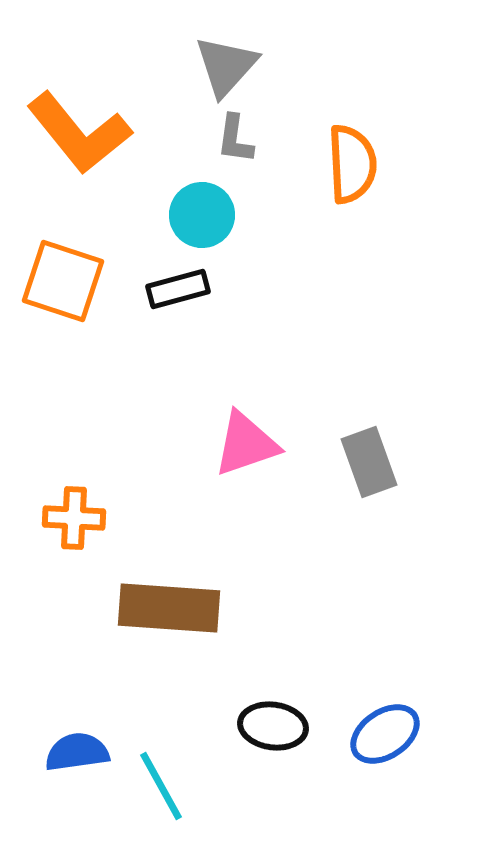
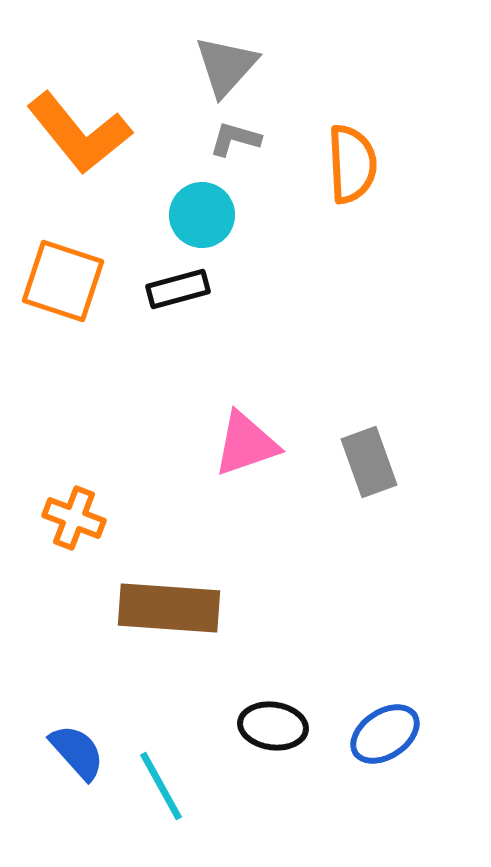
gray L-shape: rotated 98 degrees clockwise
orange cross: rotated 18 degrees clockwise
blue semicircle: rotated 56 degrees clockwise
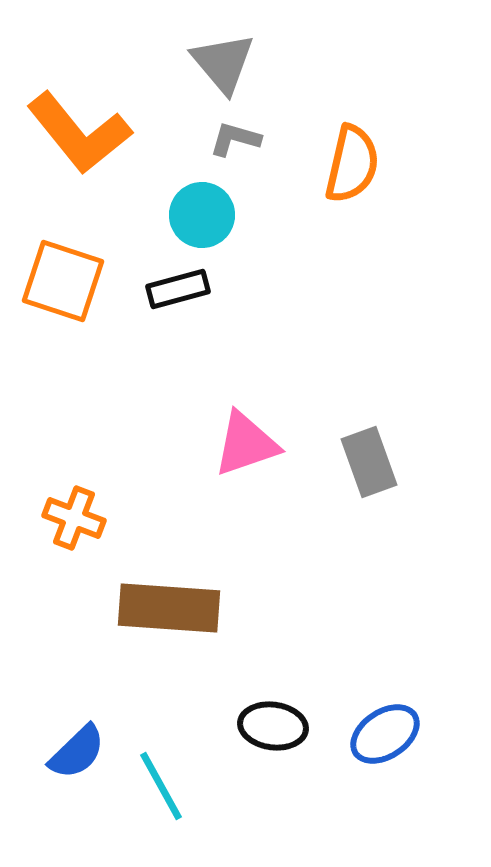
gray triangle: moved 3 px left, 3 px up; rotated 22 degrees counterclockwise
orange semicircle: rotated 16 degrees clockwise
blue semicircle: rotated 88 degrees clockwise
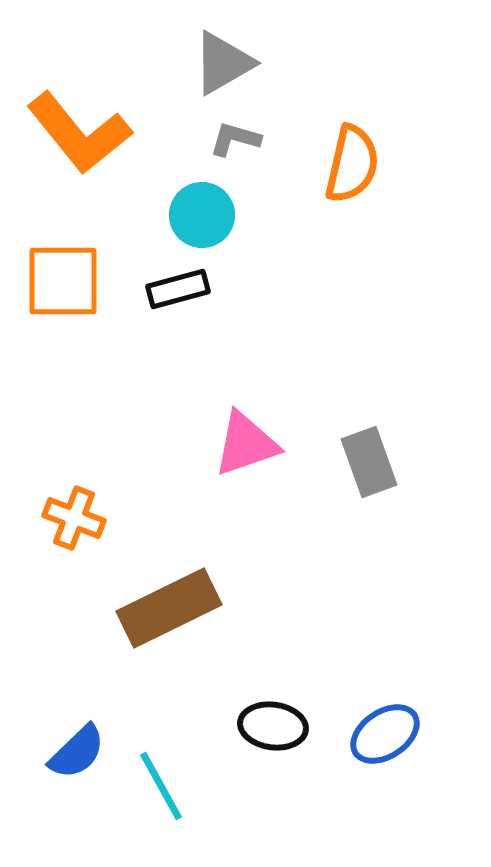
gray triangle: rotated 40 degrees clockwise
orange square: rotated 18 degrees counterclockwise
brown rectangle: rotated 30 degrees counterclockwise
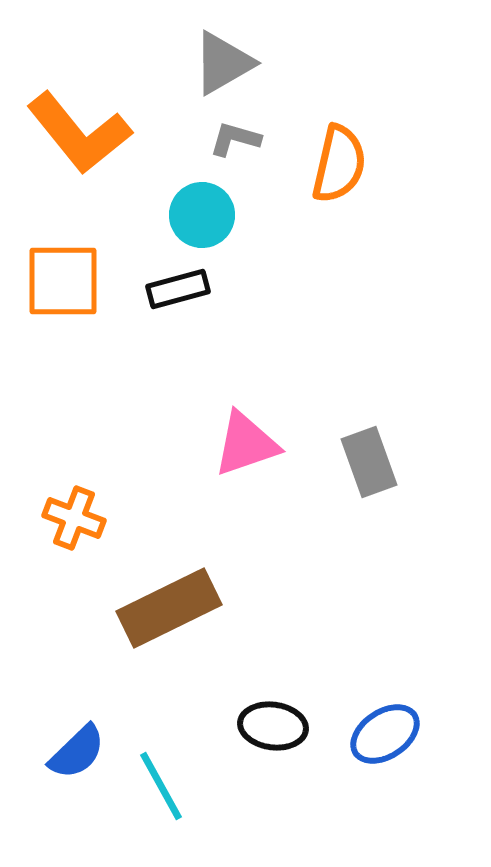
orange semicircle: moved 13 px left
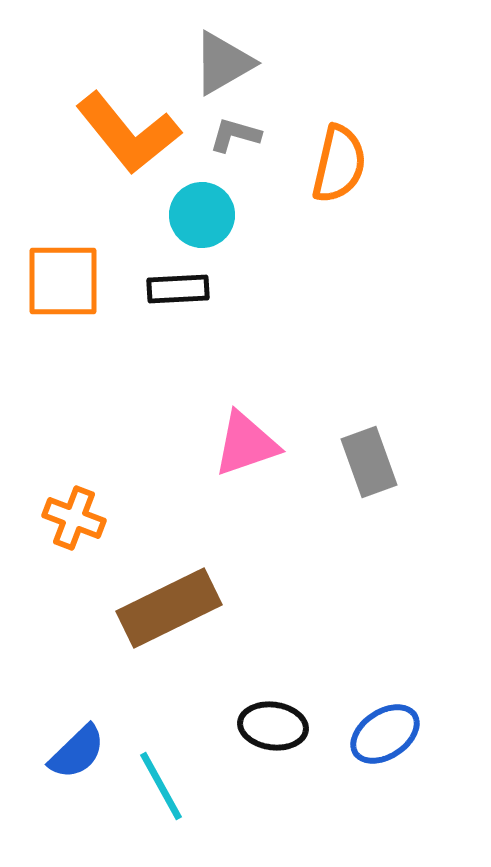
orange L-shape: moved 49 px right
gray L-shape: moved 4 px up
black rectangle: rotated 12 degrees clockwise
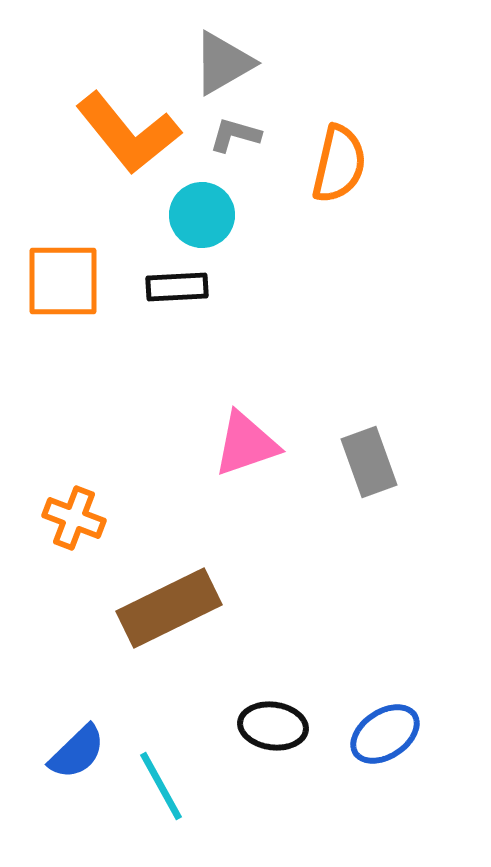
black rectangle: moved 1 px left, 2 px up
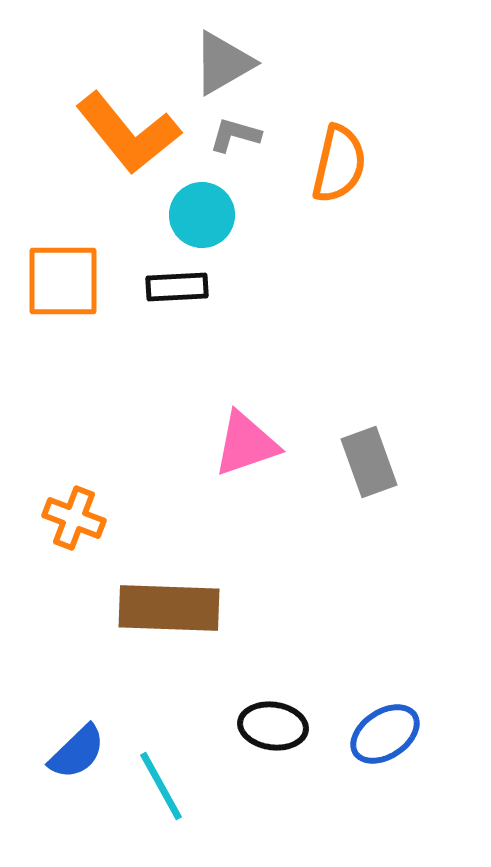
brown rectangle: rotated 28 degrees clockwise
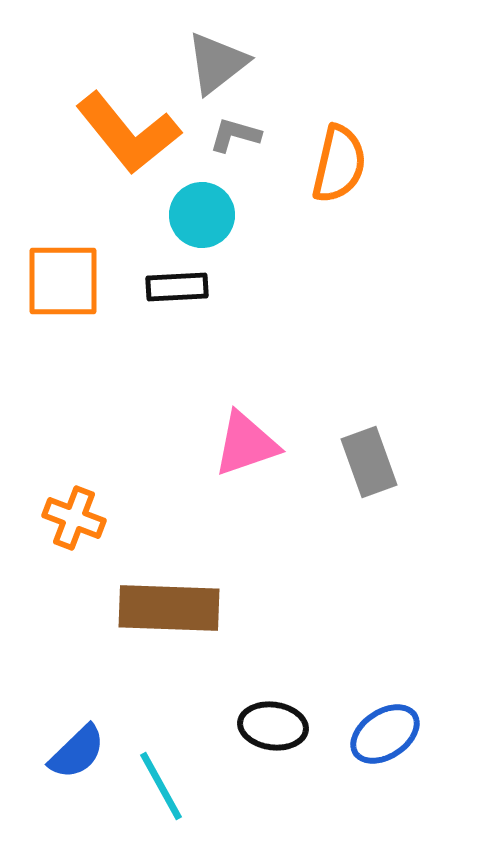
gray triangle: moved 6 px left; rotated 8 degrees counterclockwise
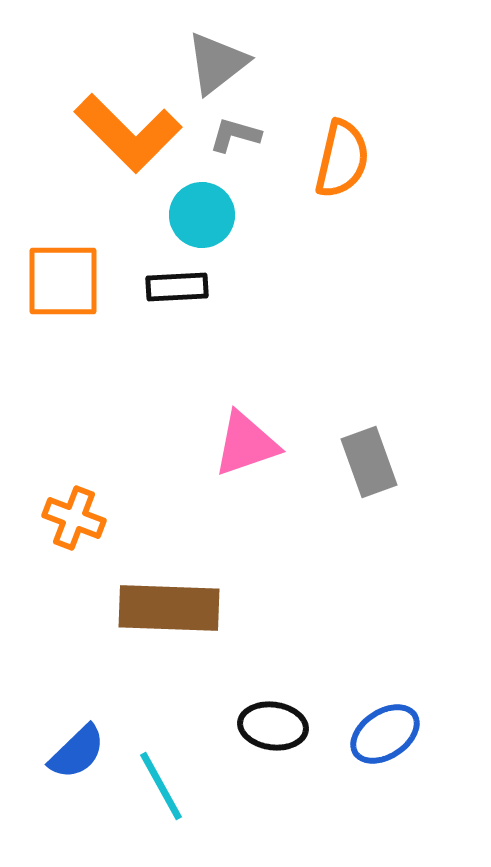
orange L-shape: rotated 6 degrees counterclockwise
orange semicircle: moved 3 px right, 5 px up
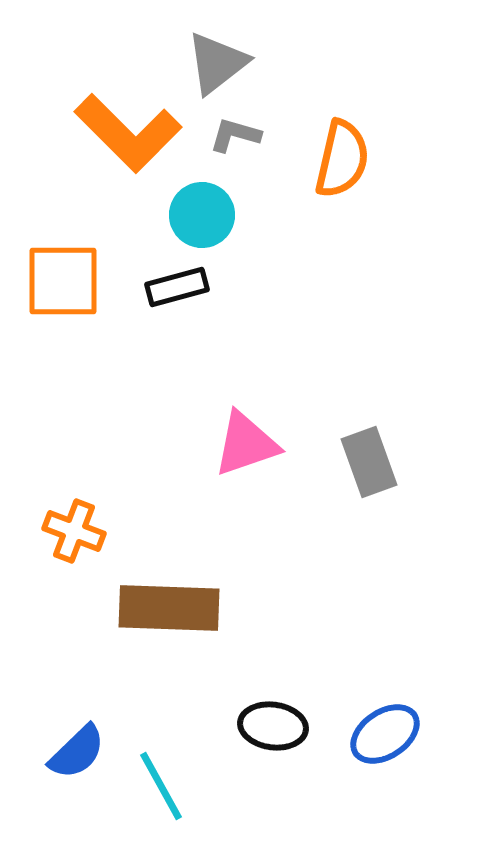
black rectangle: rotated 12 degrees counterclockwise
orange cross: moved 13 px down
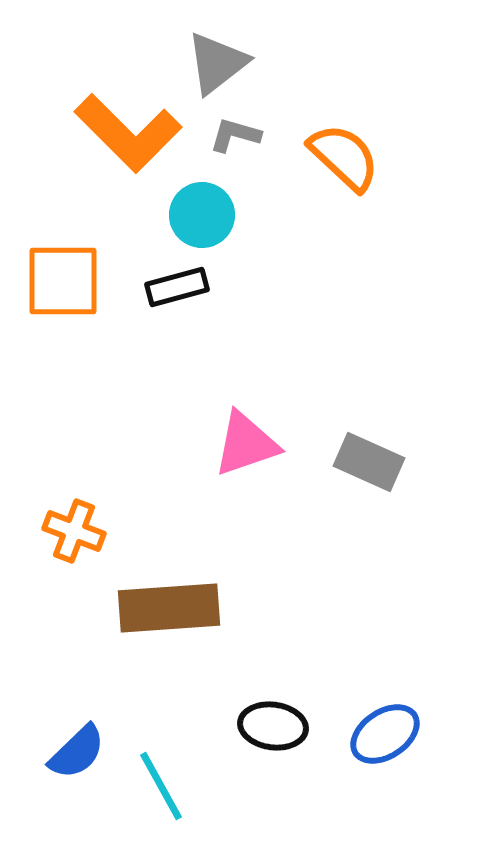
orange semicircle: moved 2 px right, 2 px up; rotated 60 degrees counterclockwise
gray rectangle: rotated 46 degrees counterclockwise
brown rectangle: rotated 6 degrees counterclockwise
